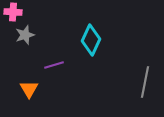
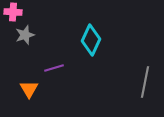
purple line: moved 3 px down
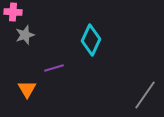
gray line: moved 13 px down; rotated 24 degrees clockwise
orange triangle: moved 2 px left
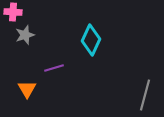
gray line: rotated 20 degrees counterclockwise
